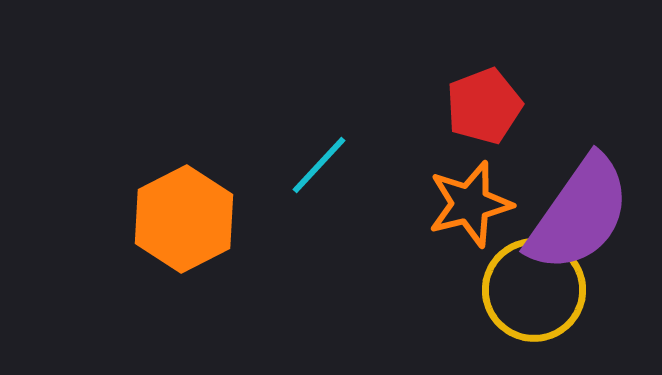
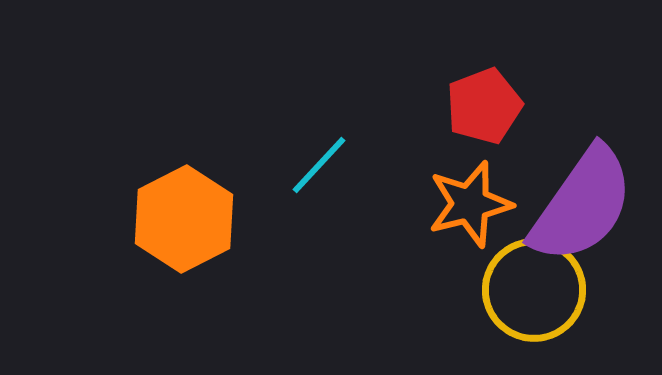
purple semicircle: moved 3 px right, 9 px up
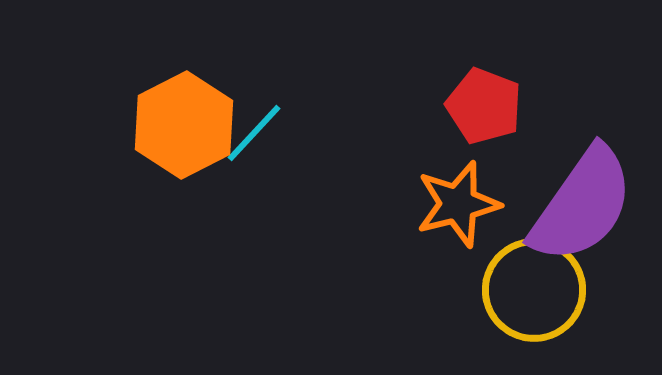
red pentagon: rotated 30 degrees counterclockwise
cyan line: moved 65 px left, 32 px up
orange star: moved 12 px left
orange hexagon: moved 94 px up
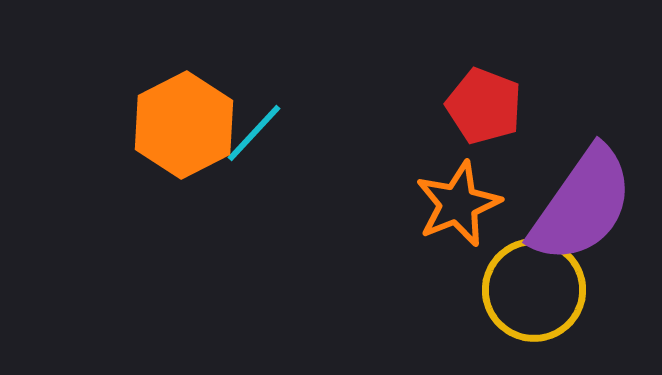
orange star: rotated 8 degrees counterclockwise
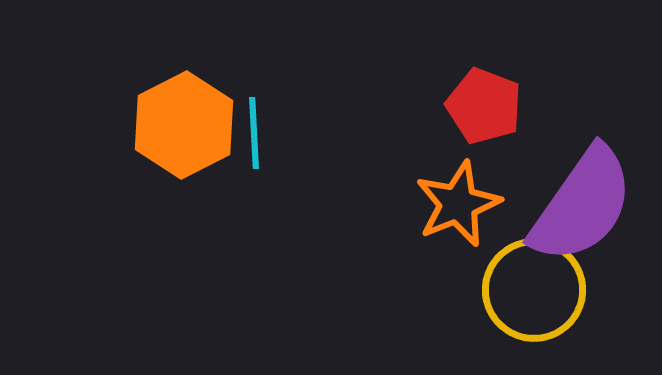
cyan line: rotated 46 degrees counterclockwise
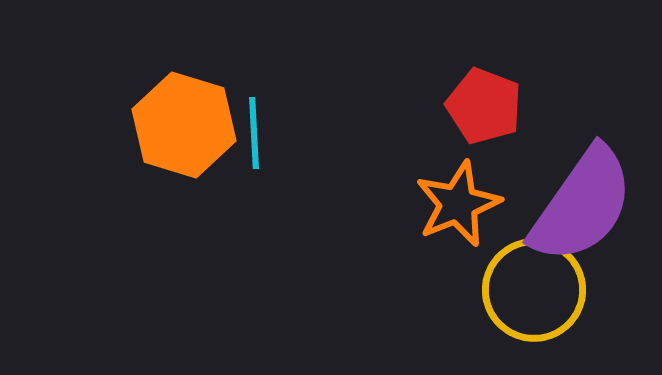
orange hexagon: rotated 16 degrees counterclockwise
